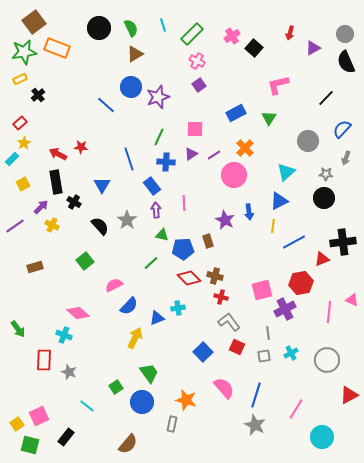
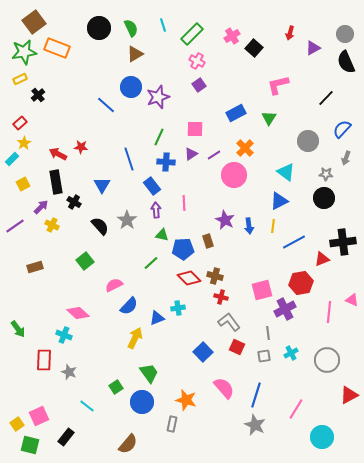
cyan triangle at (286, 172): rotated 42 degrees counterclockwise
blue arrow at (249, 212): moved 14 px down
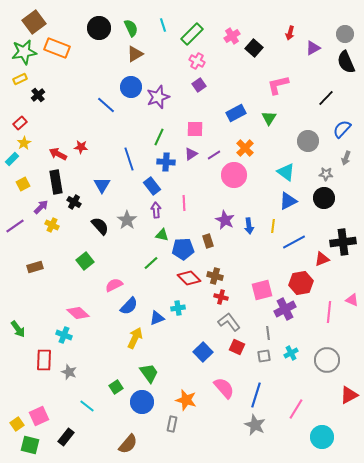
blue triangle at (279, 201): moved 9 px right
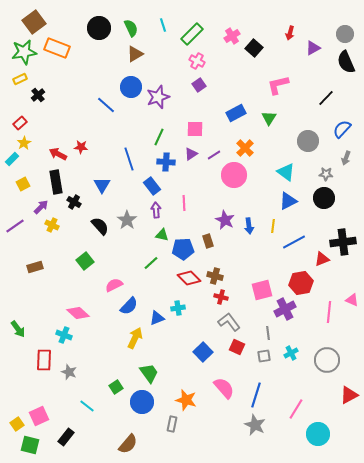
cyan circle at (322, 437): moved 4 px left, 3 px up
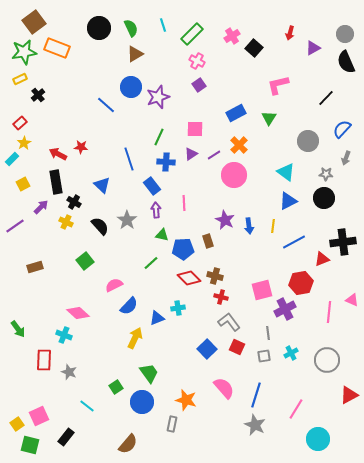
orange cross at (245, 148): moved 6 px left, 3 px up
blue triangle at (102, 185): rotated 18 degrees counterclockwise
yellow cross at (52, 225): moved 14 px right, 3 px up
blue square at (203, 352): moved 4 px right, 3 px up
cyan circle at (318, 434): moved 5 px down
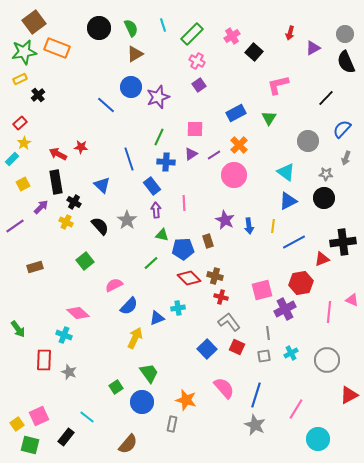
black square at (254, 48): moved 4 px down
cyan line at (87, 406): moved 11 px down
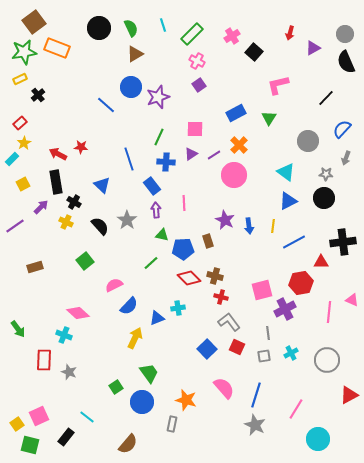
red triangle at (322, 259): moved 1 px left, 3 px down; rotated 21 degrees clockwise
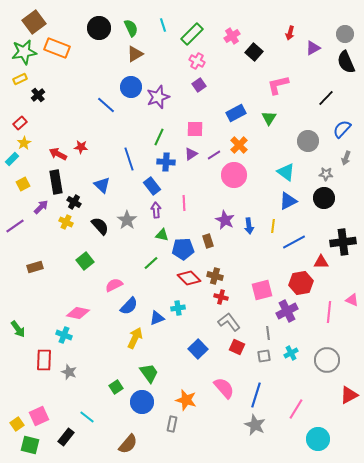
purple cross at (285, 309): moved 2 px right, 2 px down
pink diamond at (78, 313): rotated 30 degrees counterclockwise
blue square at (207, 349): moved 9 px left
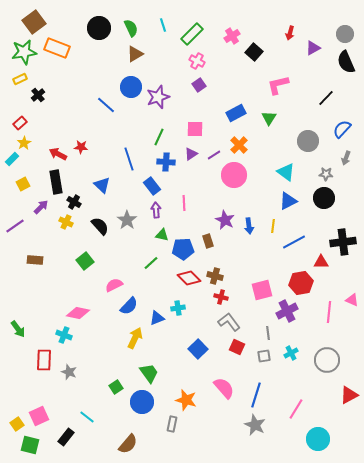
brown rectangle at (35, 267): moved 7 px up; rotated 21 degrees clockwise
